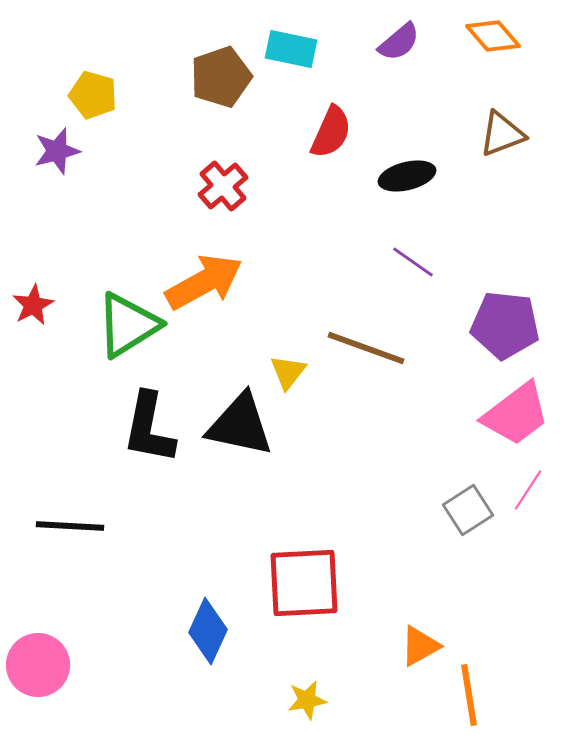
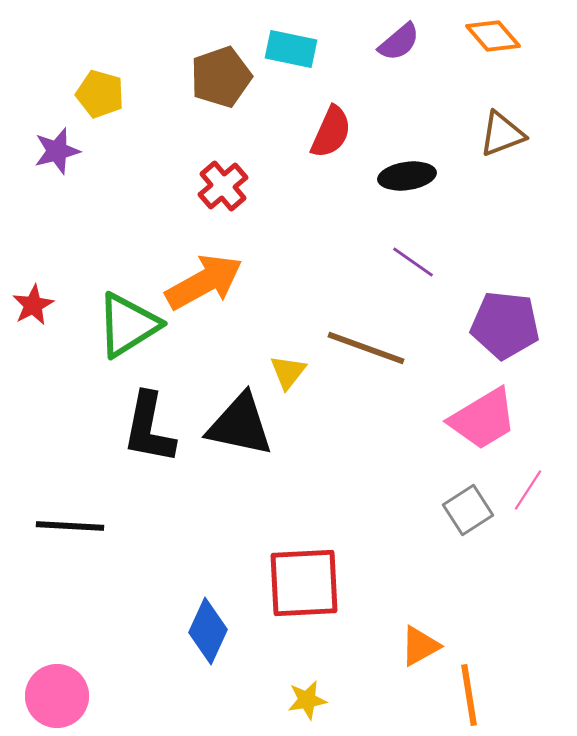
yellow pentagon: moved 7 px right, 1 px up
black ellipse: rotated 6 degrees clockwise
pink trapezoid: moved 33 px left, 5 px down; rotated 6 degrees clockwise
pink circle: moved 19 px right, 31 px down
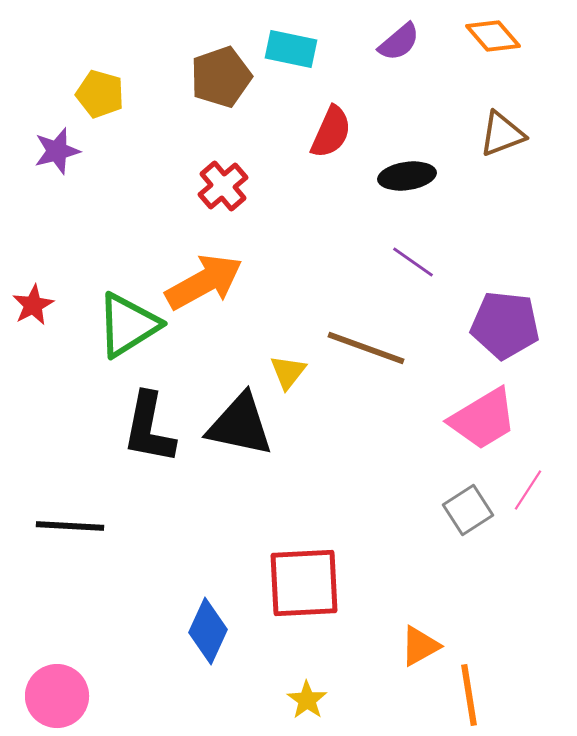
yellow star: rotated 27 degrees counterclockwise
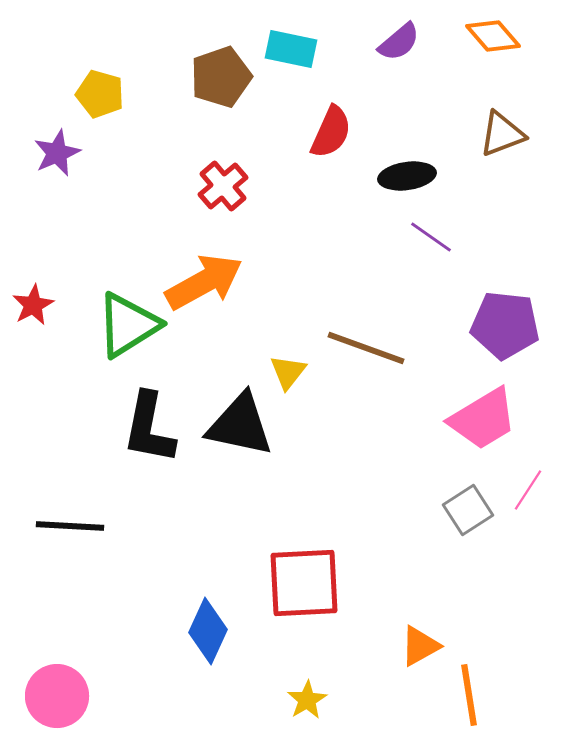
purple star: moved 2 px down; rotated 9 degrees counterclockwise
purple line: moved 18 px right, 25 px up
yellow star: rotated 6 degrees clockwise
